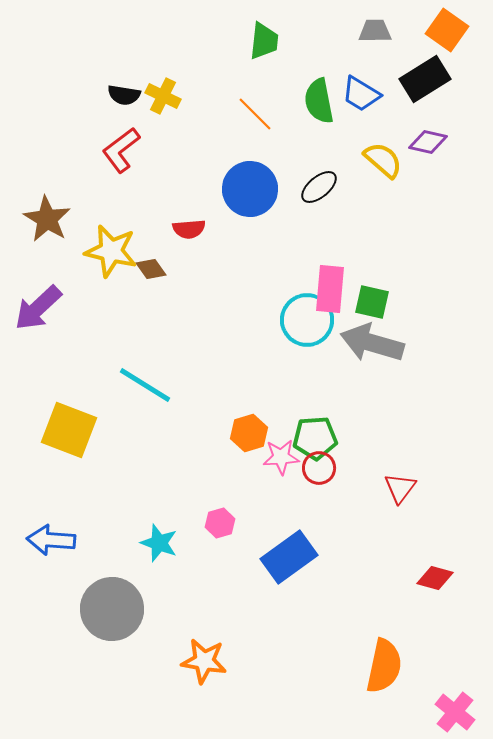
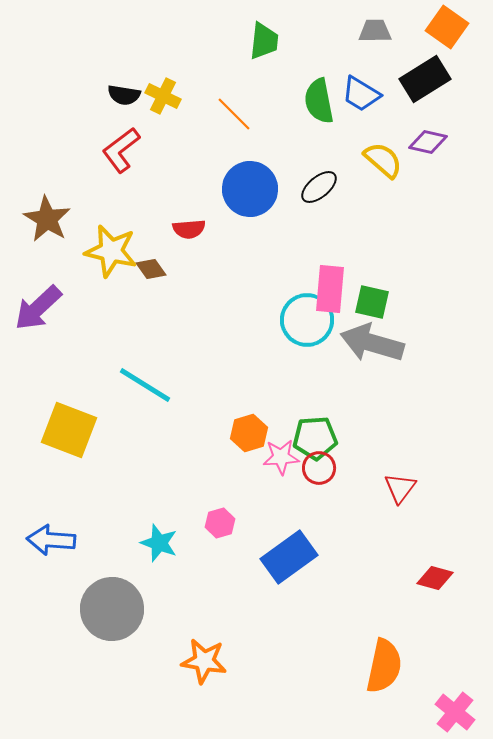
orange square: moved 3 px up
orange line: moved 21 px left
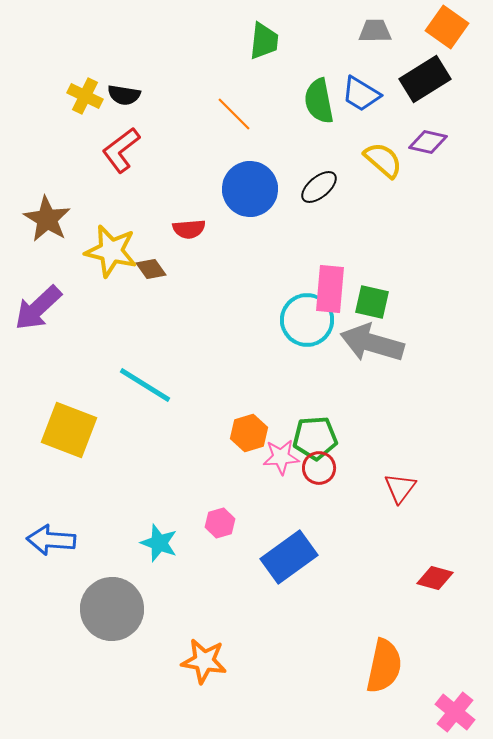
yellow cross: moved 78 px left
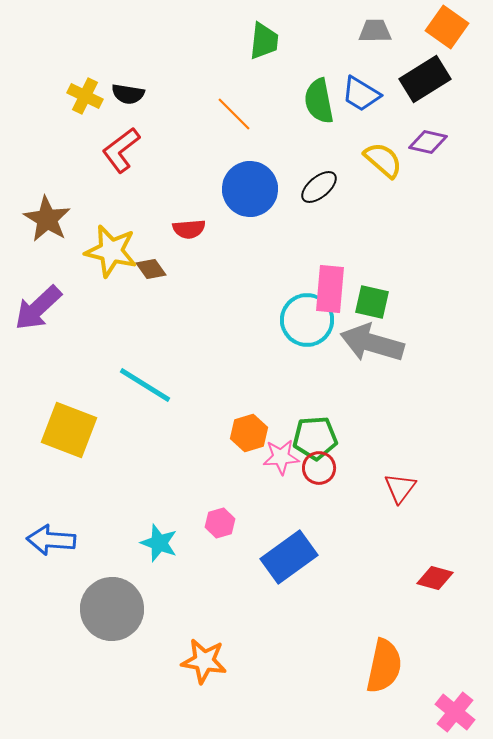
black semicircle: moved 4 px right, 1 px up
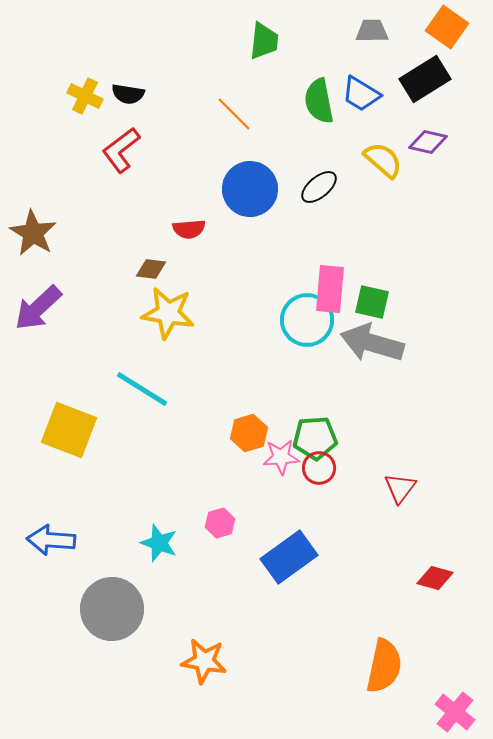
gray trapezoid: moved 3 px left
brown star: moved 14 px left, 14 px down
yellow star: moved 57 px right, 62 px down; rotated 4 degrees counterclockwise
brown diamond: rotated 48 degrees counterclockwise
cyan line: moved 3 px left, 4 px down
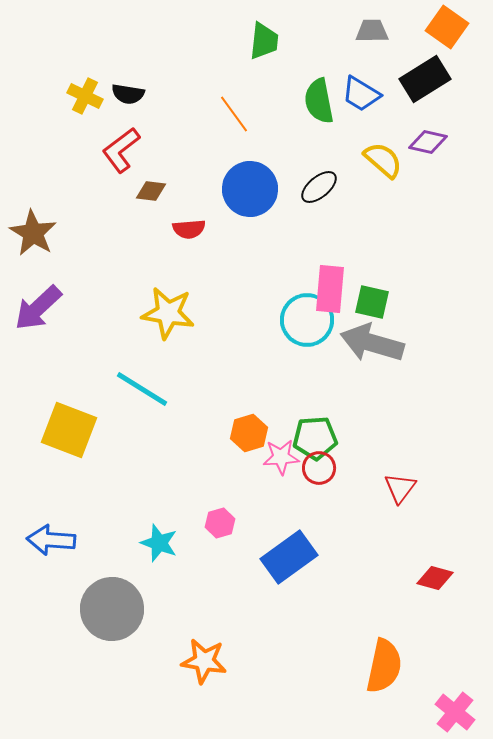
orange line: rotated 9 degrees clockwise
brown diamond: moved 78 px up
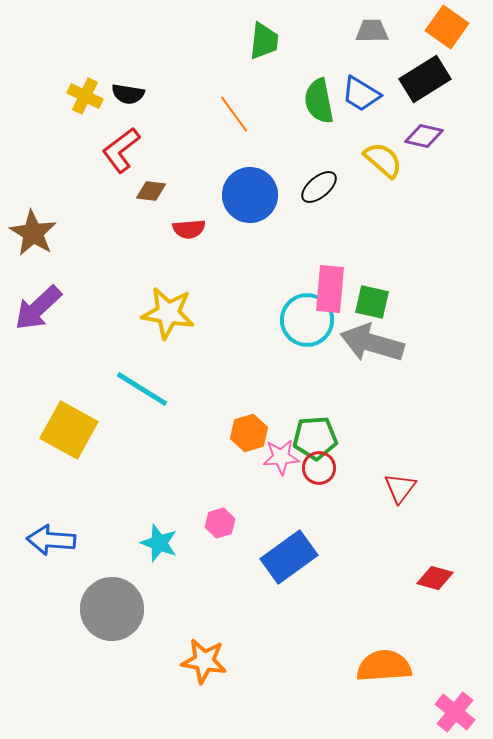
purple diamond: moved 4 px left, 6 px up
blue circle: moved 6 px down
yellow square: rotated 8 degrees clockwise
orange semicircle: rotated 106 degrees counterclockwise
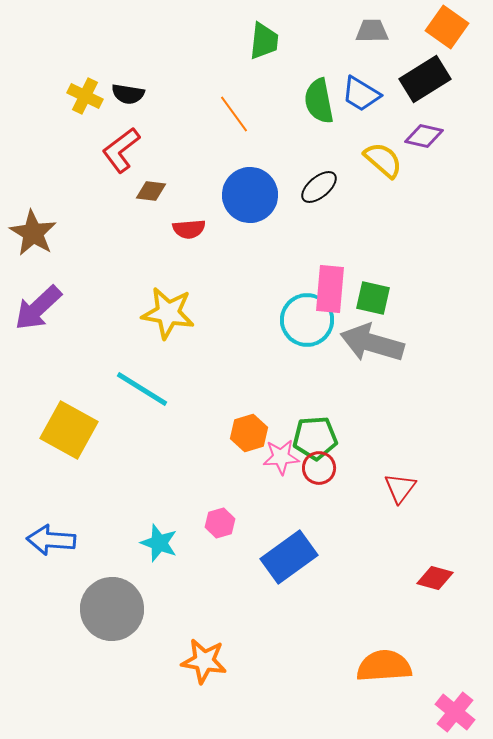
green square: moved 1 px right, 4 px up
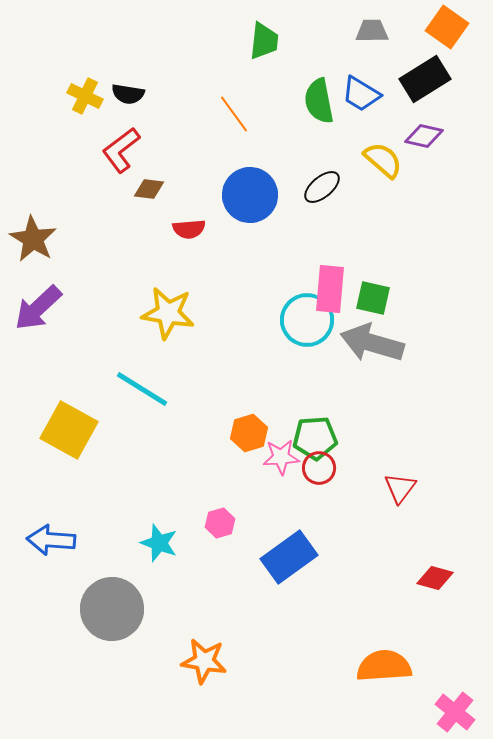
black ellipse: moved 3 px right
brown diamond: moved 2 px left, 2 px up
brown star: moved 6 px down
